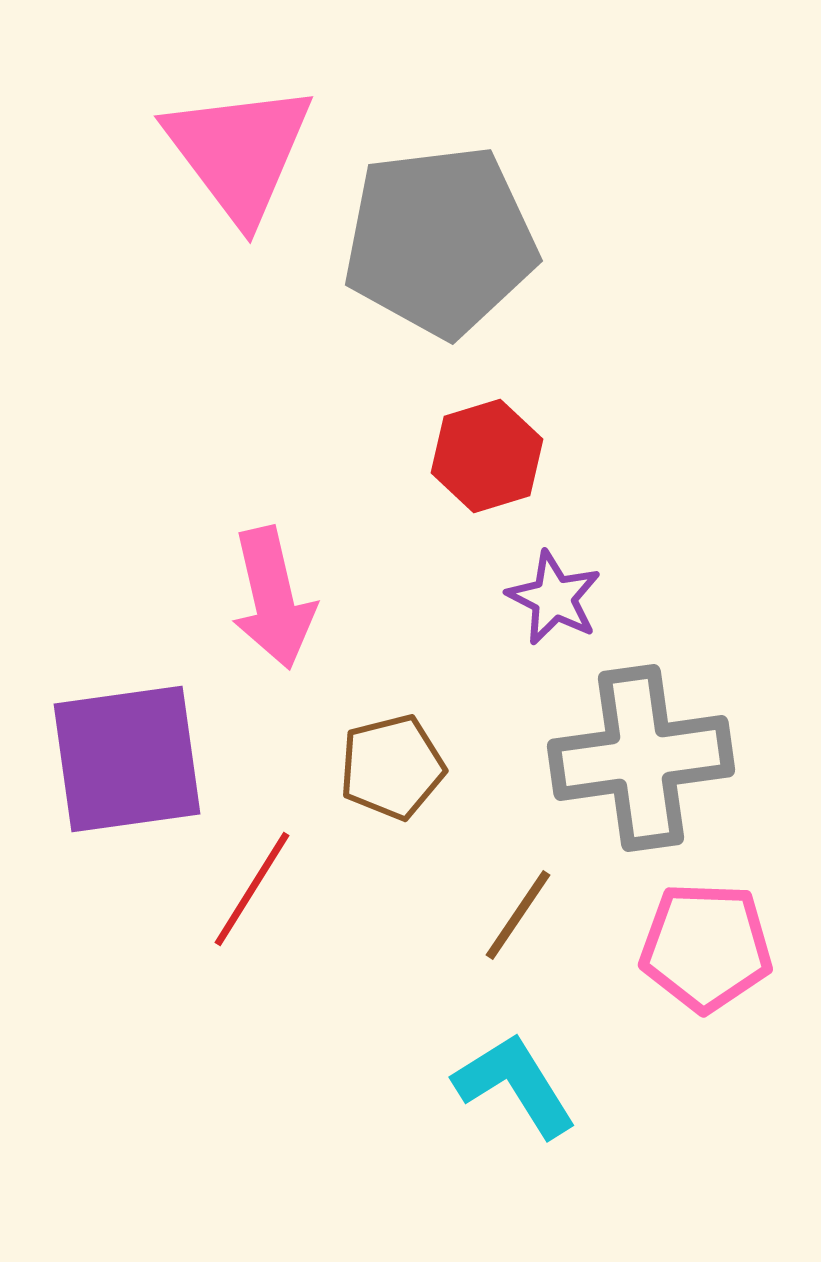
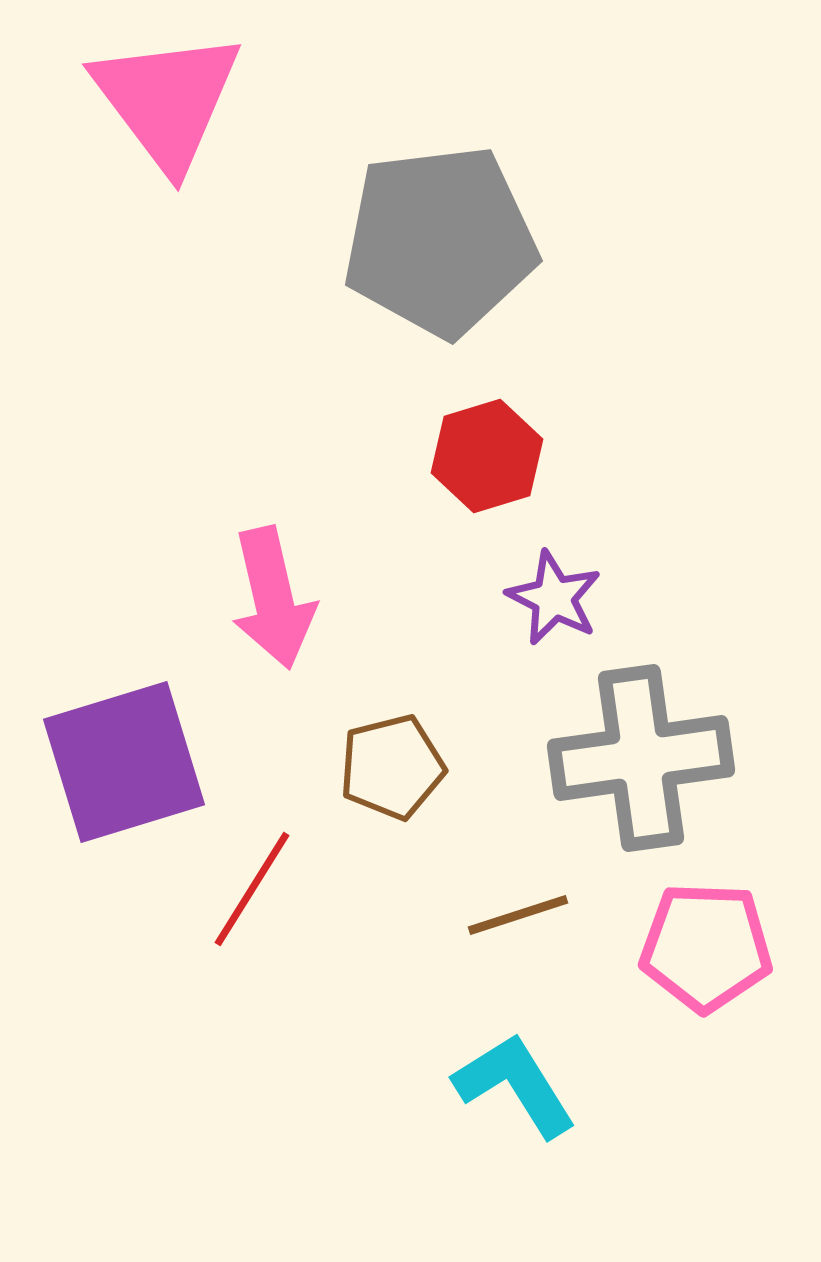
pink triangle: moved 72 px left, 52 px up
purple square: moved 3 px left, 3 px down; rotated 9 degrees counterclockwise
brown line: rotated 38 degrees clockwise
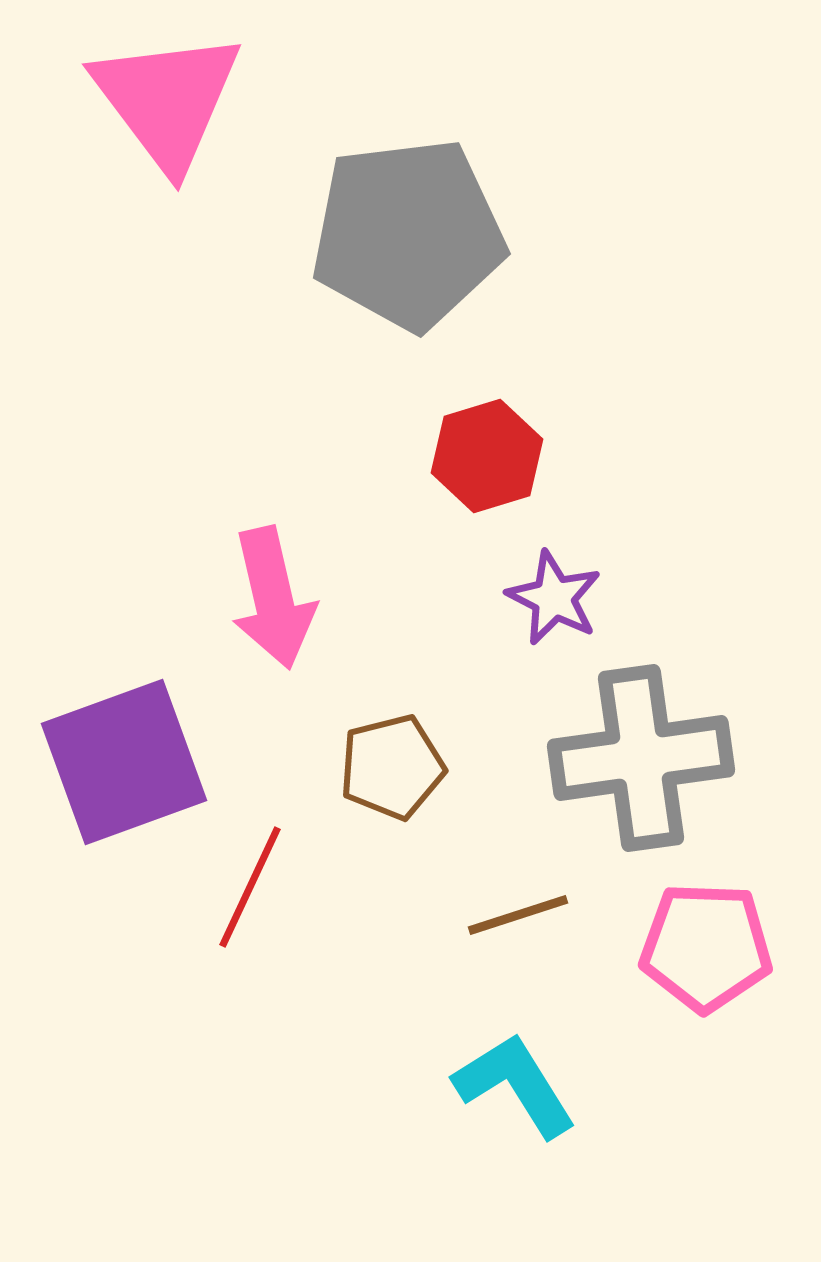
gray pentagon: moved 32 px left, 7 px up
purple square: rotated 3 degrees counterclockwise
red line: moved 2 px left, 2 px up; rotated 7 degrees counterclockwise
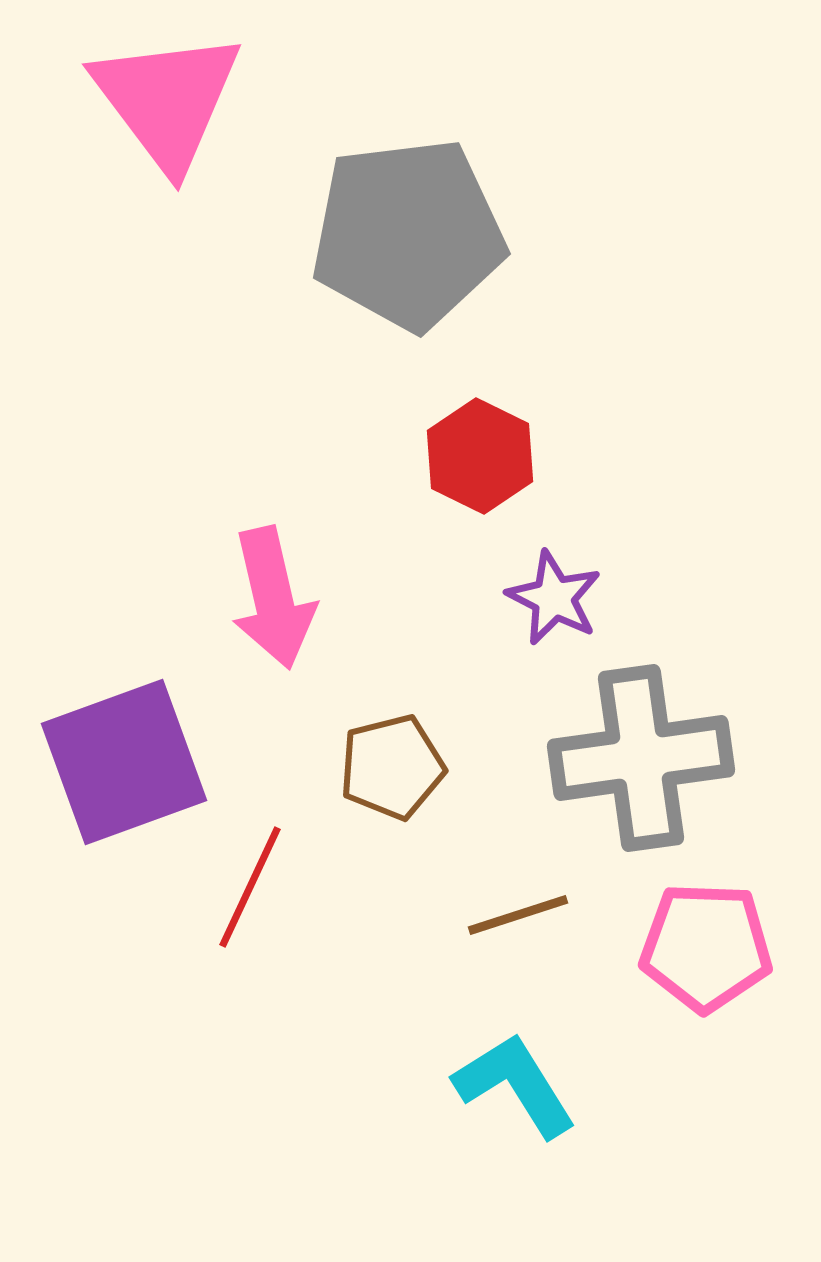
red hexagon: moved 7 px left; rotated 17 degrees counterclockwise
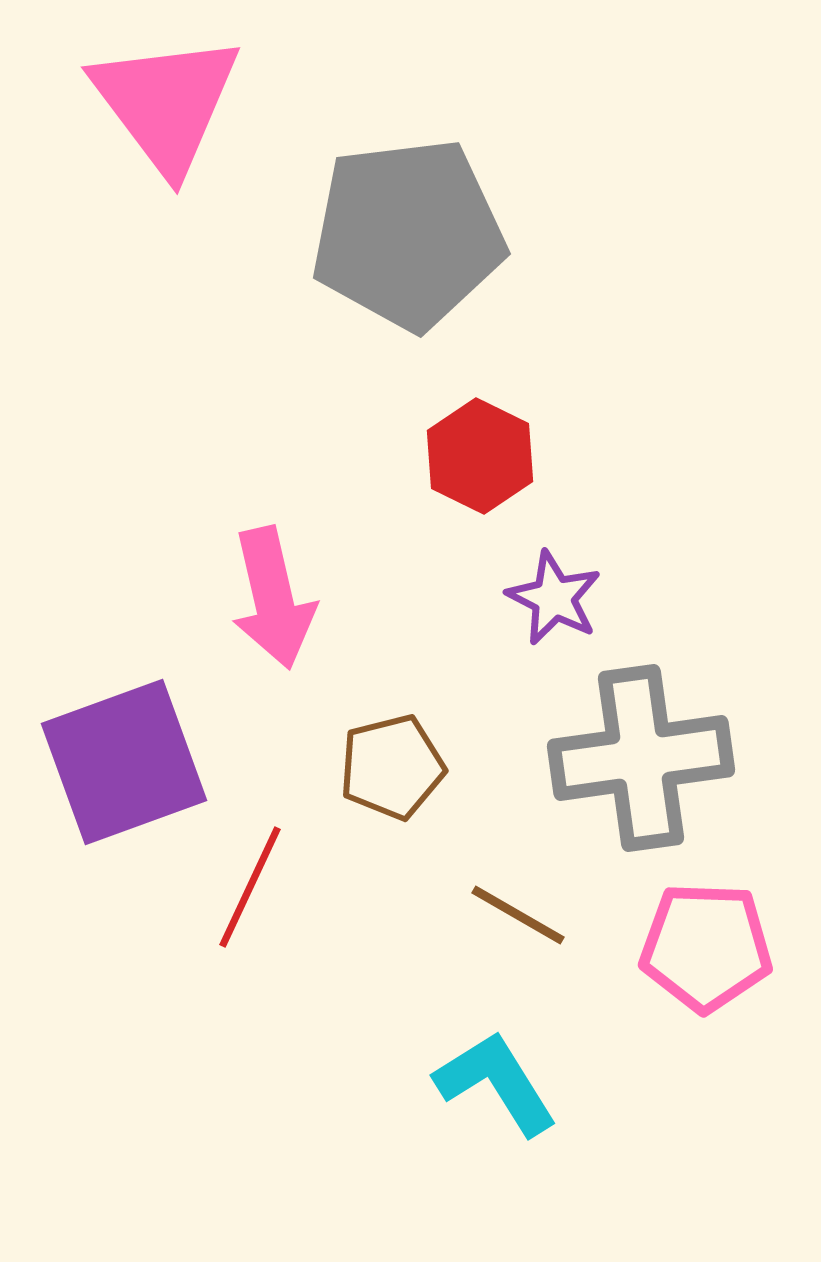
pink triangle: moved 1 px left, 3 px down
brown line: rotated 48 degrees clockwise
cyan L-shape: moved 19 px left, 2 px up
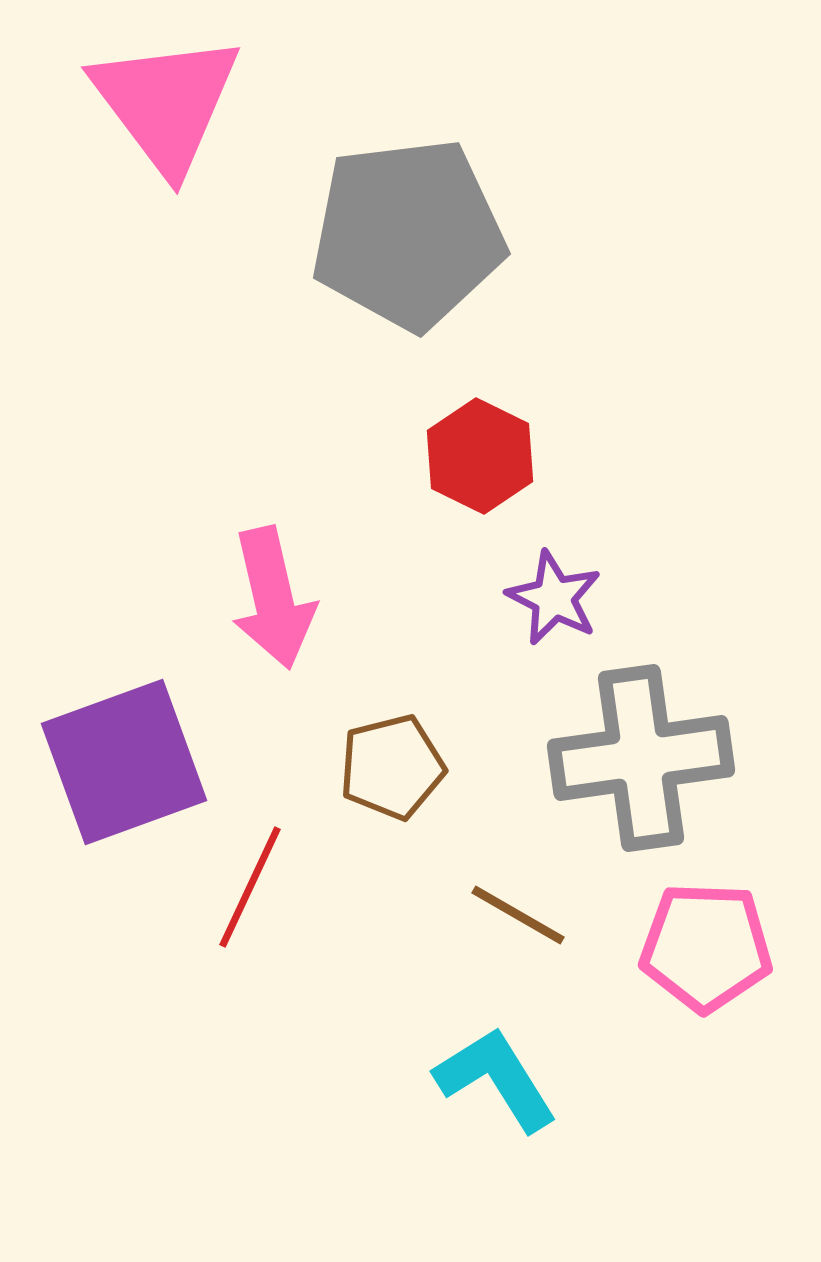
cyan L-shape: moved 4 px up
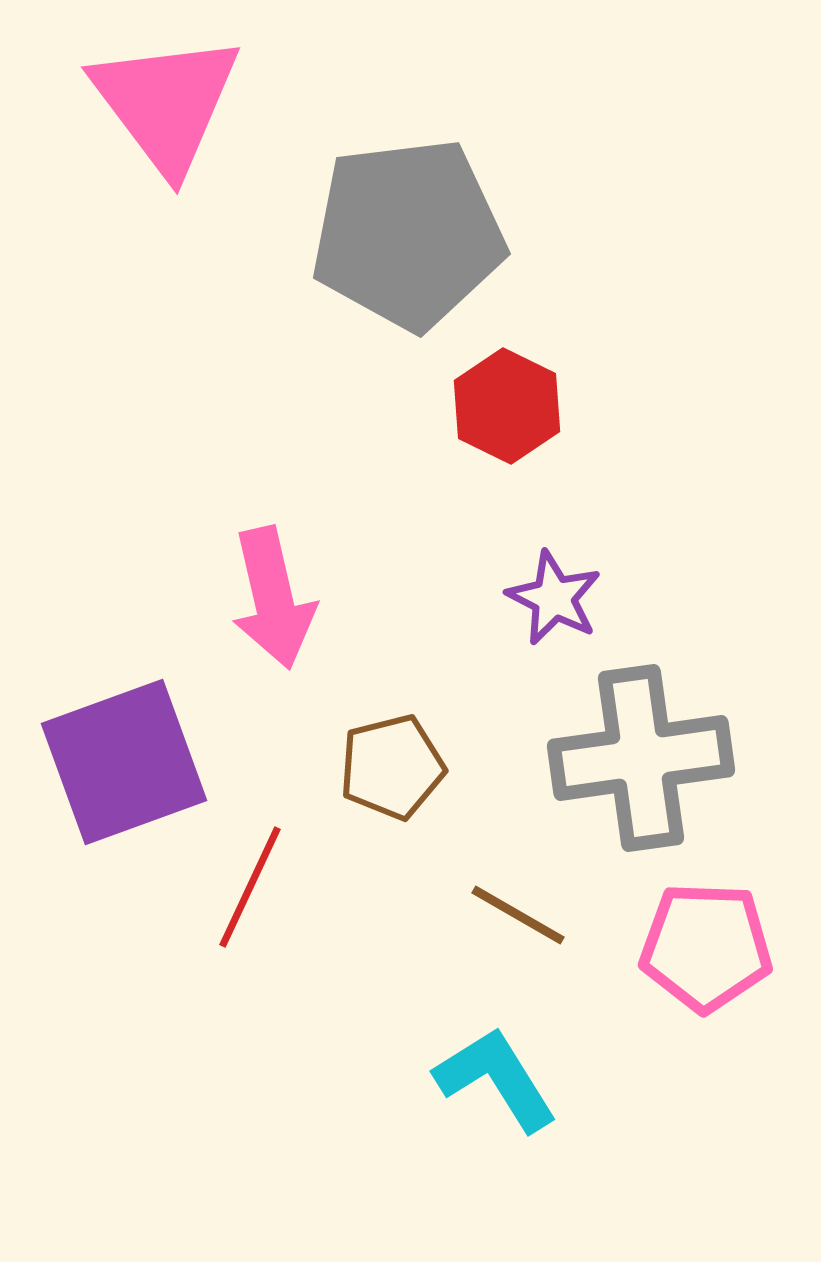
red hexagon: moved 27 px right, 50 px up
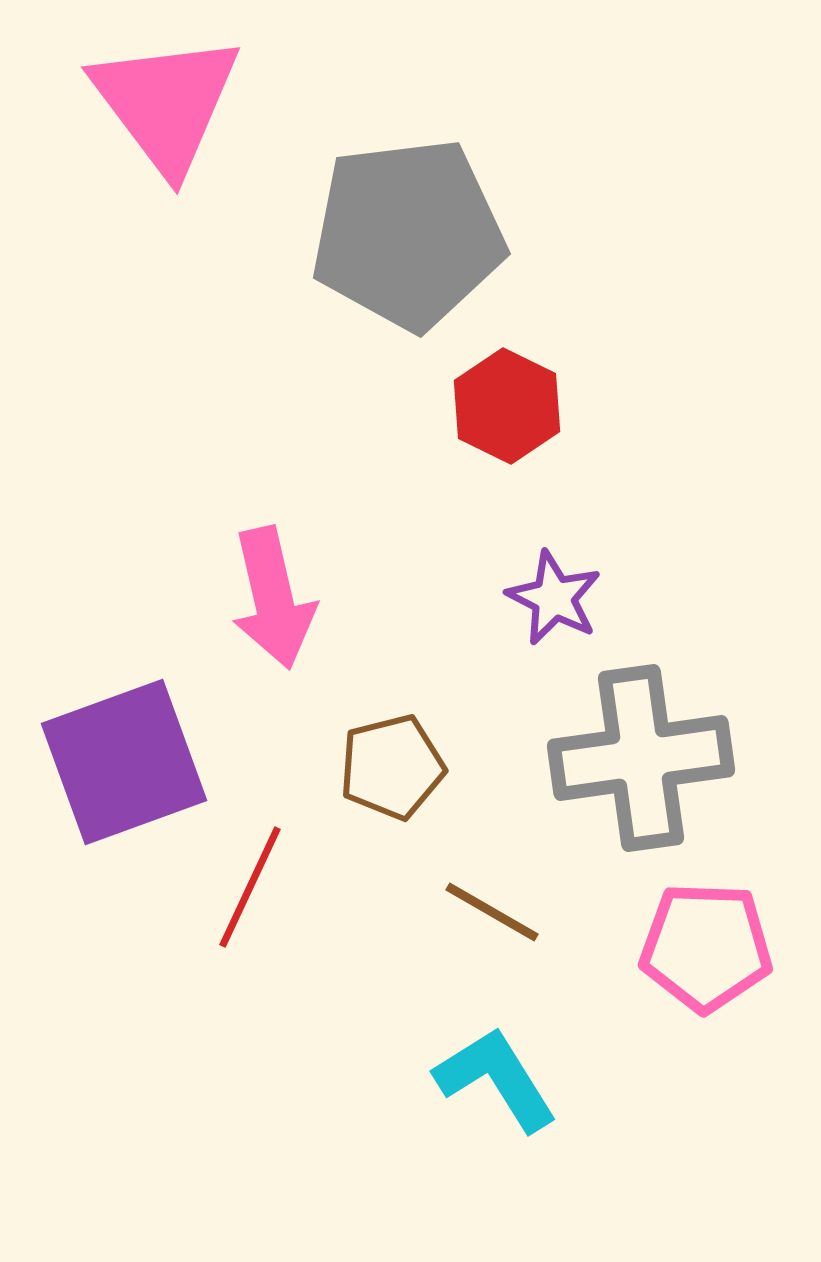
brown line: moved 26 px left, 3 px up
